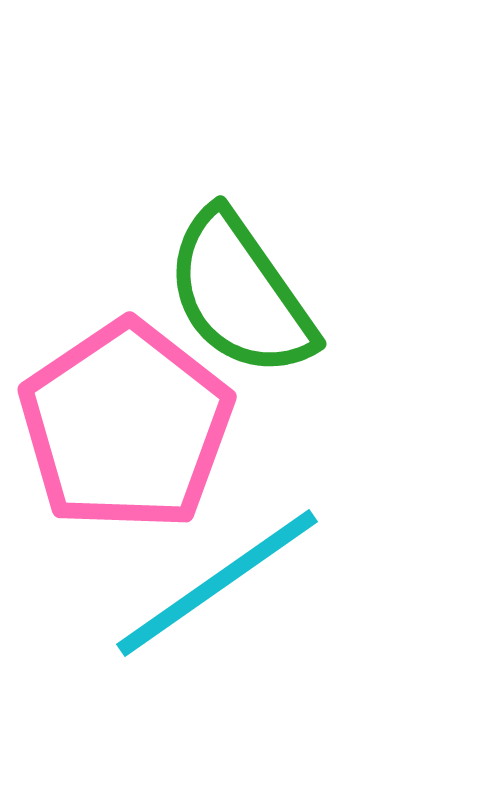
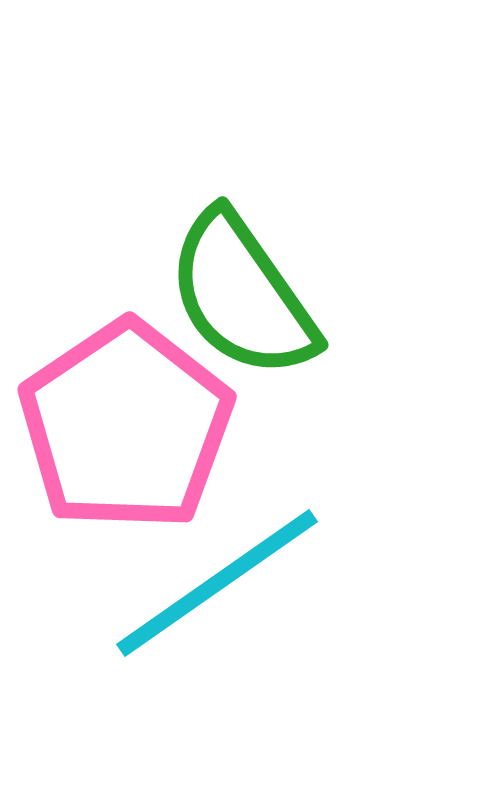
green semicircle: moved 2 px right, 1 px down
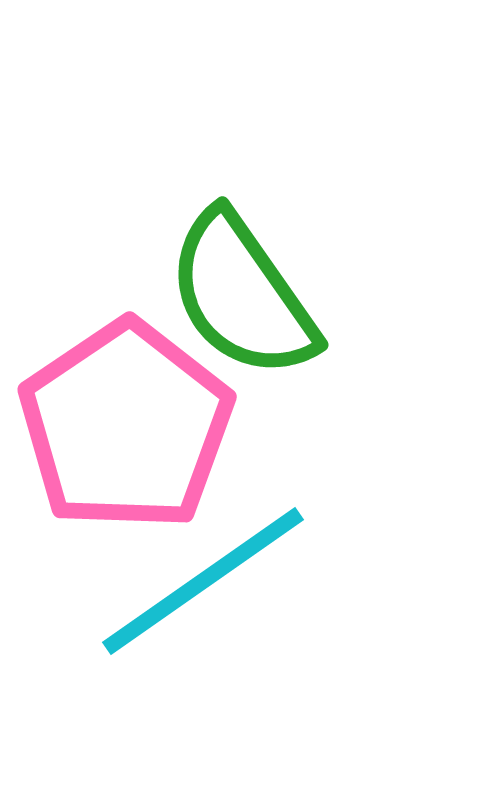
cyan line: moved 14 px left, 2 px up
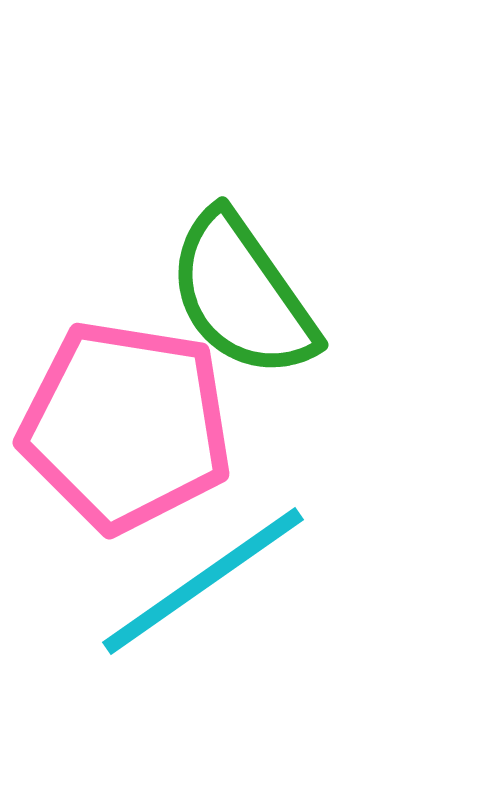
pink pentagon: rotated 29 degrees counterclockwise
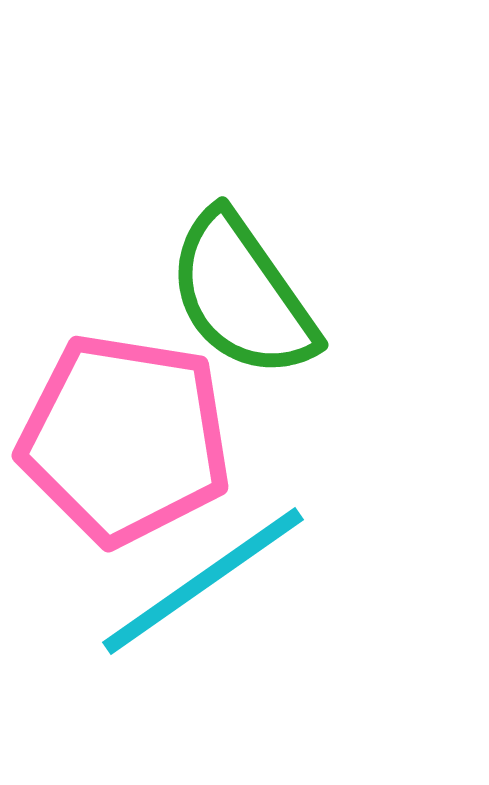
pink pentagon: moved 1 px left, 13 px down
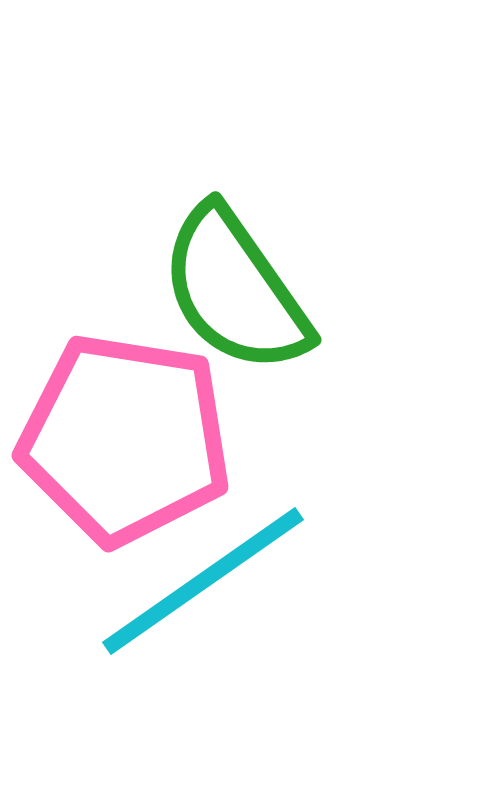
green semicircle: moved 7 px left, 5 px up
